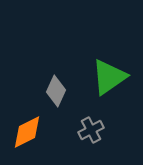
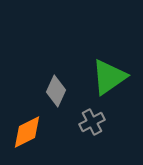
gray cross: moved 1 px right, 8 px up
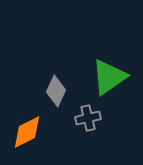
gray cross: moved 4 px left, 4 px up; rotated 15 degrees clockwise
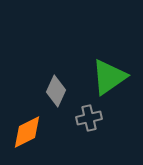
gray cross: moved 1 px right
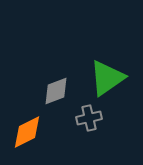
green triangle: moved 2 px left, 1 px down
gray diamond: rotated 44 degrees clockwise
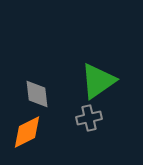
green triangle: moved 9 px left, 3 px down
gray diamond: moved 19 px left, 3 px down; rotated 76 degrees counterclockwise
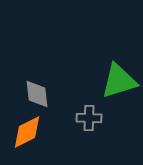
green triangle: moved 21 px right; rotated 18 degrees clockwise
gray cross: rotated 15 degrees clockwise
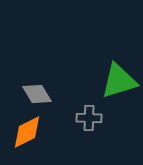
gray diamond: rotated 24 degrees counterclockwise
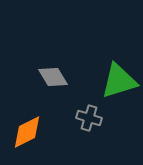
gray diamond: moved 16 px right, 17 px up
gray cross: rotated 15 degrees clockwise
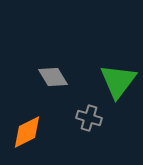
green triangle: moved 1 px left; rotated 36 degrees counterclockwise
